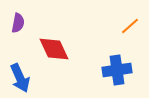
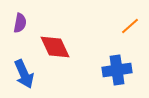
purple semicircle: moved 2 px right
red diamond: moved 1 px right, 2 px up
blue arrow: moved 4 px right, 4 px up
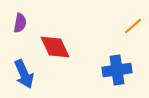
orange line: moved 3 px right
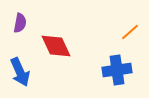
orange line: moved 3 px left, 6 px down
red diamond: moved 1 px right, 1 px up
blue arrow: moved 4 px left, 2 px up
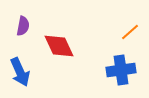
purple semicircle: moved 3 px right, 3 px down
red diamond: moved 3 px right
blue cross: moved 4 px right
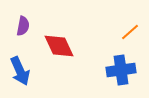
blue arrow: moved 1 px up
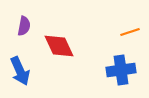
purple semicircle: moved 1 px right
orange line: rotated 24 degrees clockwise
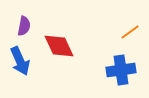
orange line: rotated 18 degrees counterclockwise
blue arrow: moved 10 px up
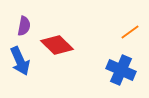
red diamond: moved 2 px left, 1 px up; rotated 20 degrees counterclockwise
blue cross: rotated 32 degrees clockwise
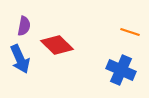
orange line: rotated 54 degrees clockwise
blue arrow: moved 2 px up
